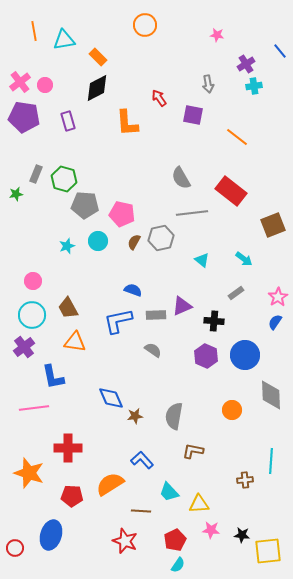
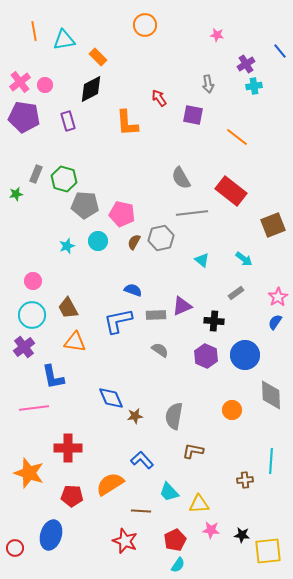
black diamond at (97, 88): moved 6 px left, 1 px down
gray semicircle at (153, 350): moved 7 px right
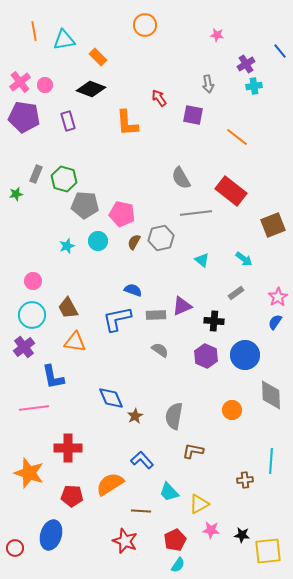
black diamond at (91, 89): rotated 48 degrees clockwise
gray line at (192, 213): moved 4 px right
blue L-shape at (118, 321): moved 1 px left, 2 px up
brown star at (135, 416): rotated 21 degrees counterclockwise
yellow triangle at (199, 504): rotated 25 degrees counterclockwise
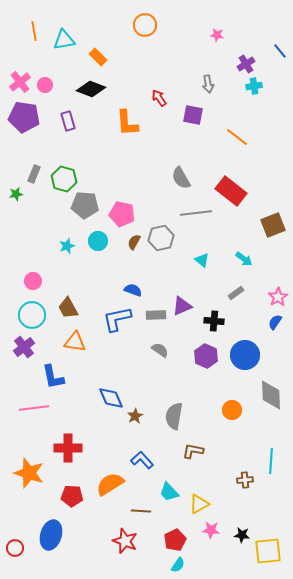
gray rectangle at (36, 174): moved 2 px left
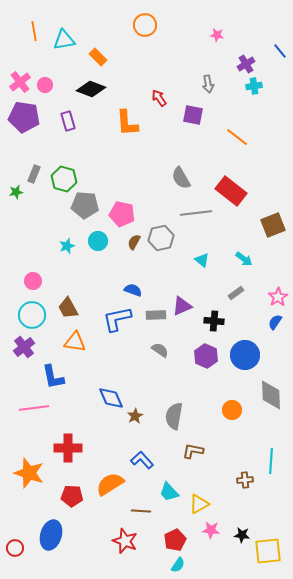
green star at (16, 194): moved 2 px up
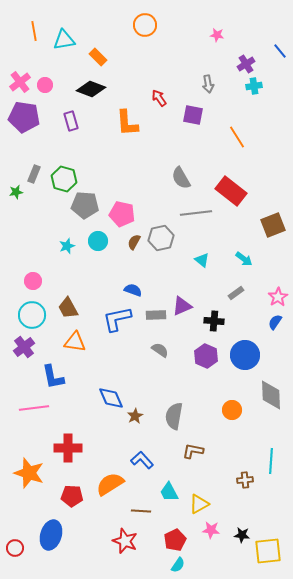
purple rectangle at (68, 121): moved 3 px right
orange line at (237, 137): rotated 20 degrees clockwise
cyan trapezoid at (169, 492): rotated 15 degrees clockwise
